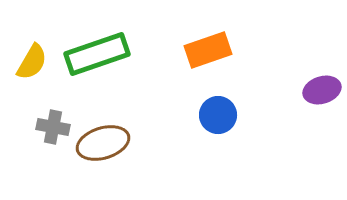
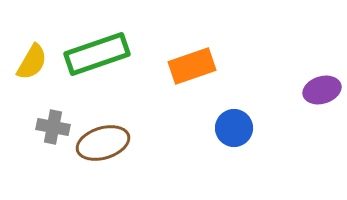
orange rectangle: moved 16 px left, 16 px down
blue circle: moved 16 px right, 13 px down
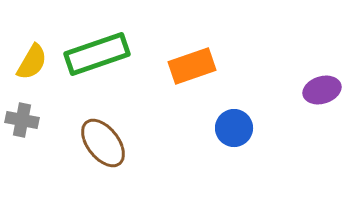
gray cross: moved 31 px left, 7 px up
brown ellipse: rotated 69 degrees clockwise
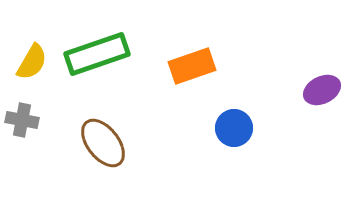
purple ellipse: rotated 9 degrees counterclockwise
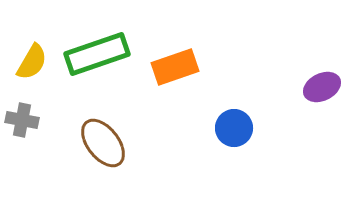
orange rectangle: moved 17 px left, 1 px down
purple ellipse: moved 3 px up
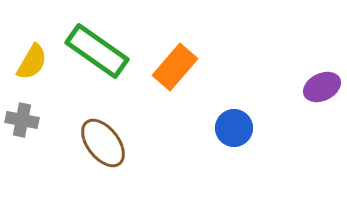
green rectangle: moved 3 px up; rotated 54 degrees clockwise
orange rectangle: rotated 30 degrees counterclockwise
